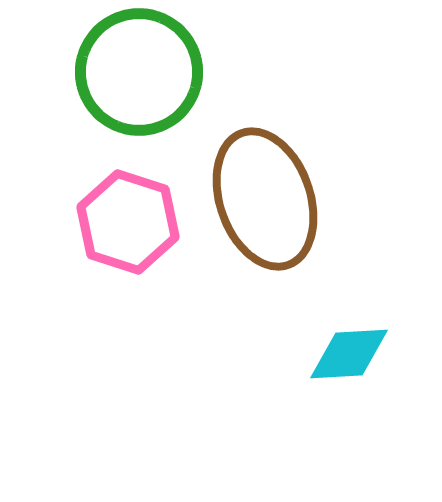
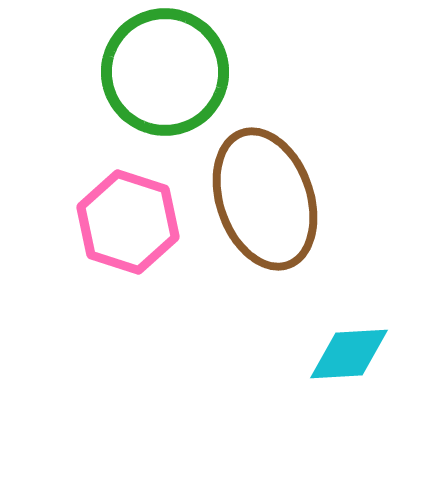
green circle: moved 26 px right
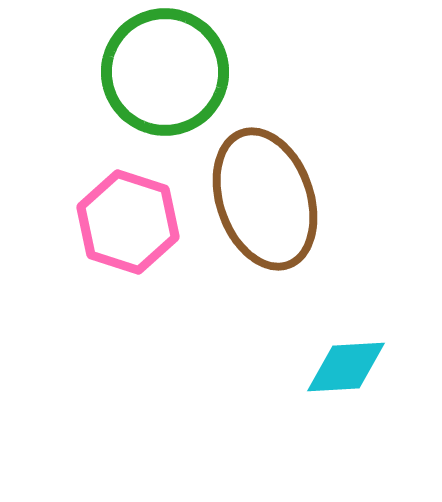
cyan diamond: moved 3 px left, 13 px down
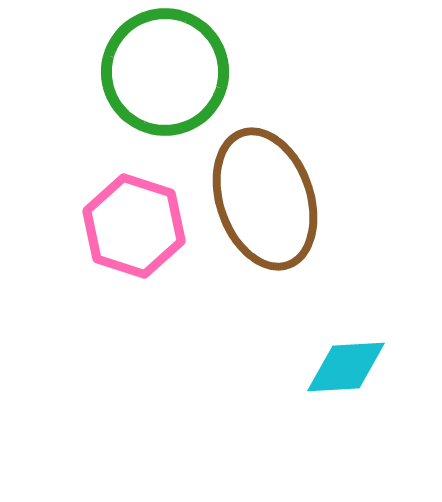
pink hexagon: moved 6 px right, 4 px down
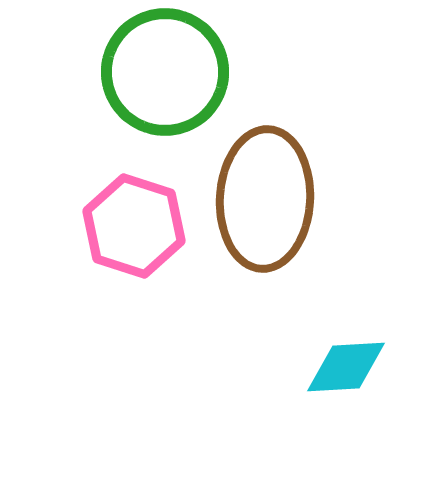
brown ellipse: rotated 22 degrees clockwise
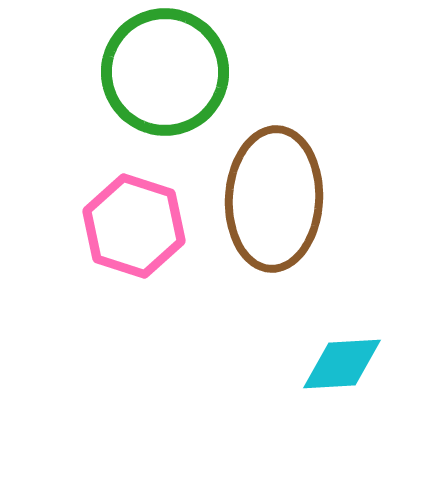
brown ellipse: moved 9 px right
cyan diamond: moved 4 px left, 3 px up
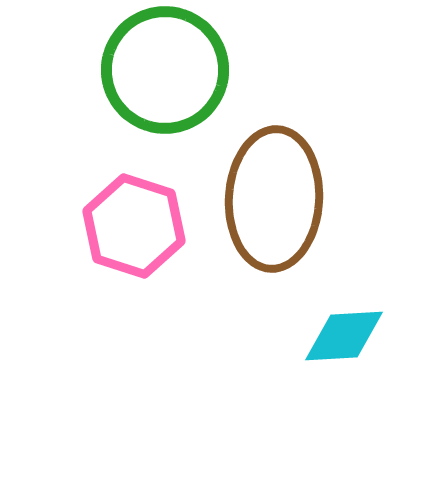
green circle: moved 2 px up
cyan diamond: moved 2 px right, 28 px up
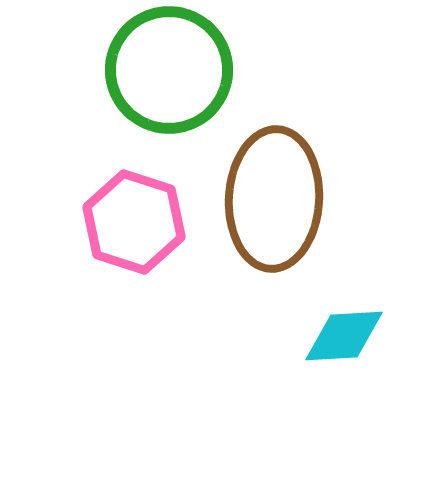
green circle: moved 4 px right
pink hexagon: moved 4 px up
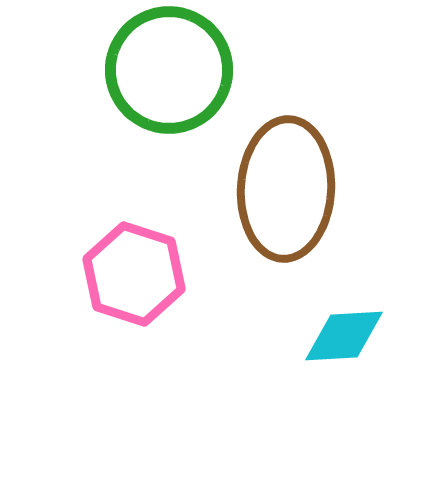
brown ellipse: moved 12 px right, 10 px up
pink hexagon: moved 52 px down
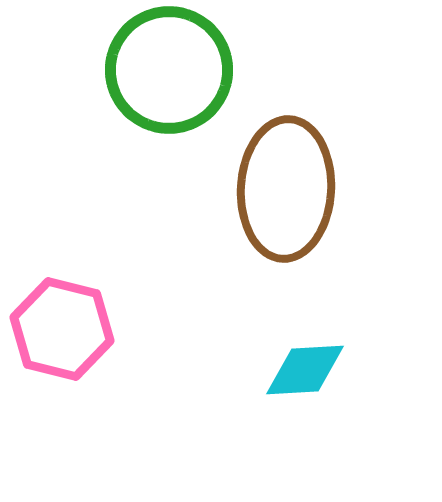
pink hexagon: moved 72 px left, 55 px down; rotated 4 degrees counterclockwise
cyan diamond: moved 39 px left, 34 px down
